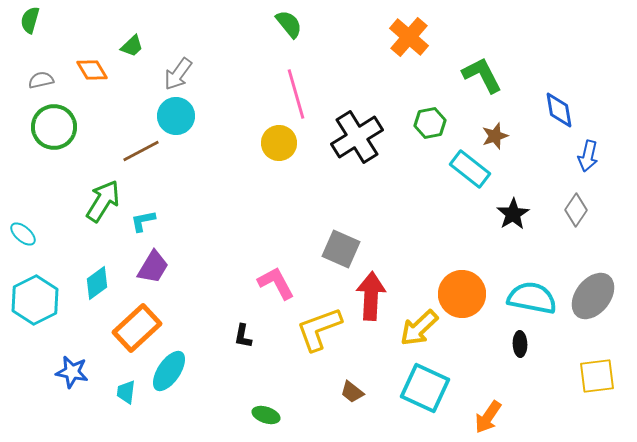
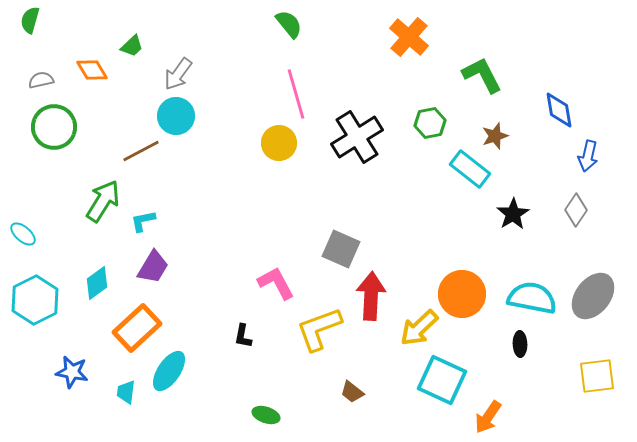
cyan square at (425, 388): moved 17 px right, 8 px up
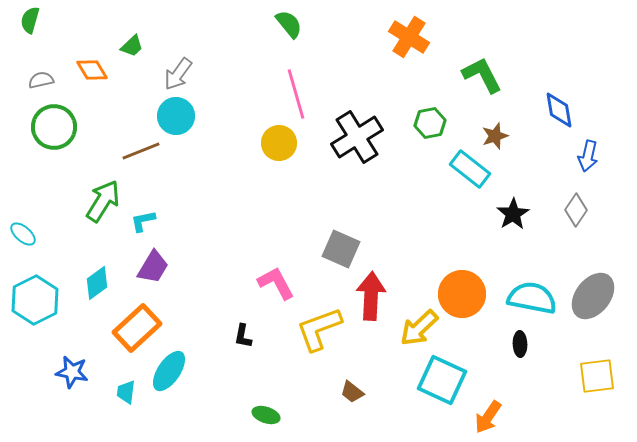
orange cross at (409, 37): rotated 9 degrees counterclockwise
brown line at (141, 151): rotated 6 degrees clockwise
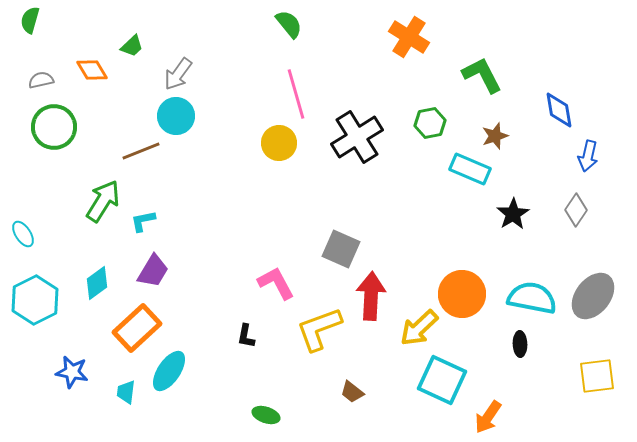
cyan rectangle at (470, 169): rotated 15 degrees counterclockwise
cyan ellipse at (23, 234): rotated 16 degrees clockwise
purple trapezoid at (153, 267): moved 4 px down
black L-shape at (243, 336): moved 3 px right
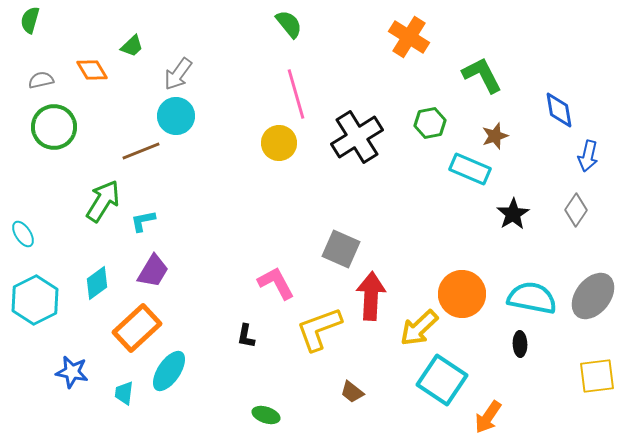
cyan square at (442, 380): rotated 9 degrees clockwise
cyan trapezoid at (126, 392): moved 2 px left, 1 px down
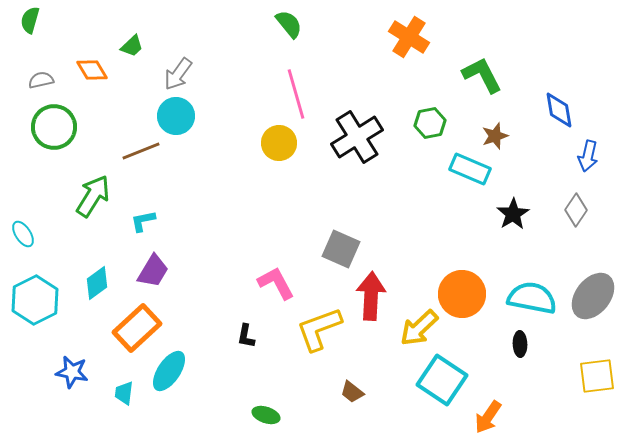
green arrow at (103, 201): moved 10 px left, 5 px up
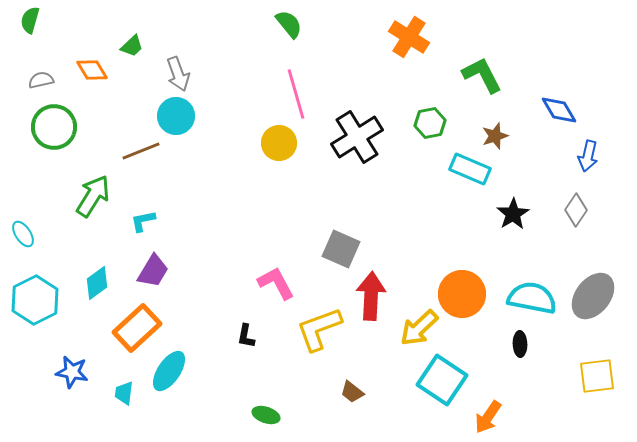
gray arrow at (178, 74): rotated 56 degrees counterclockwise
blue diamond at (559, 110): rotated 21 degrees counterclockwise
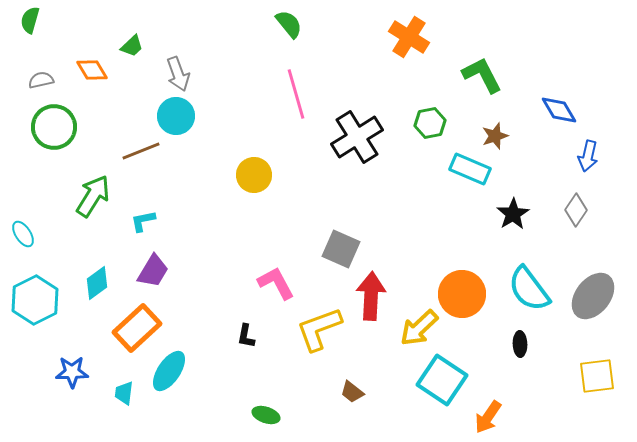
yellow circle at (279, 143): moved 25 px left, 32 px down
cyan semicircle at (532, 298): moved 3 px left, 9 px up; rotated 138 degrees counterclockwise
blue star at (72, 372): rotated 12 degrees counterclockwise
